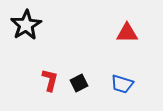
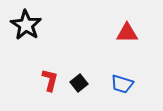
black star: rotated 8 degrees counterclockwise
black square: rotated 12 degrees counterclockwise
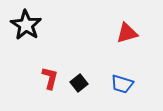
red triangle: rotated 15 degrees counterclockwise
red L-shape: moved 2 px up
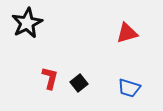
black star: moved 1 px right, 2 px up; rotated 12 degrees clockwise
blue trapezoid: moved 7 px right, 4 px down
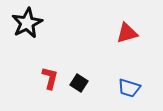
black square: rotated 18 degrees counterclockwise
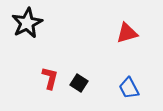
blue trapezoid: rotated 45 degrees clockwise
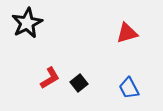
red L-shape: rotated 45 degrees clockwise
black square: rotated 18 degrees clockwise
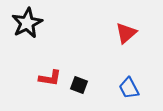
red triangle: moved 1 px left; rotated 25 degrees counterclockwise
red L-shape: rotated 40 degrees clockwise
black square: moved 2 px down; rotated 30 degrees counterclockwise
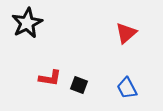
blue trapezoid: moved 2 px left
